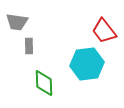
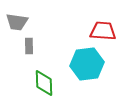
red trapezoid: moved 1 px left; rotated 132 degrees clockwise
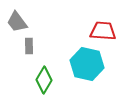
gray trapezoid: rotated 45 degrees clockwise
cyan hexagon: rotated 20 degrees clockwise
green diamond: moved 3 px up; rotated 32 degrees clockwise
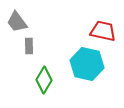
red trapezoid: rotated 8 degrees clockwise
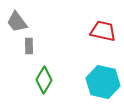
cyan hexagon: moved 16 px right, 18 px down
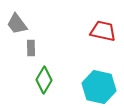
gray trapezoid: moved 2 px down
gray rectangle: moved 2 px right, 2 px down
cyan hexagon: moved 4 px left, 5 px down
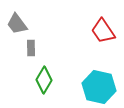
red trapezoid: rotated 136 degrees counterclockwise
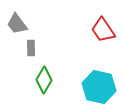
red trapezoid: moved 1 px up
